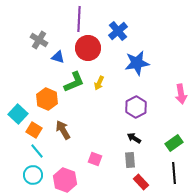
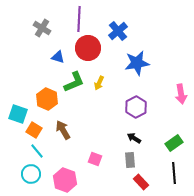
gray cross: moved 3 px right, 12 px up
cyan square: rotated 24 degrees counterclockwise
cyan circle: moved 2 px left, 1 px up
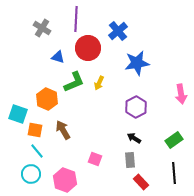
purple line: moved 3 px left
orange square: moved 1 px right; rotated 21 degrees counterclockwise
green rectangle: moved 3 px up
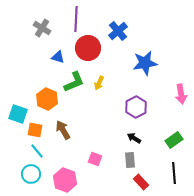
blue star: moved 8 px right
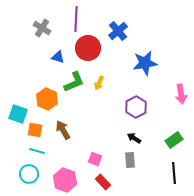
cyan line: rotated 35 degrees counterclockwise
cyan circle: moved 2 px left
red rectangle: moved 38 px left
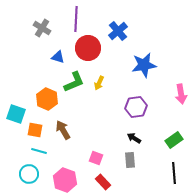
blue star: moved 1 px left, 2 px down
purple hexagon: rotated 20 degrees clockwise
cyan square: moved 2 px left
cyan line: moved 2 px right
pink square: moved 1 px right, 1 px up
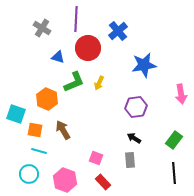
green rectangle: rotated 18 degrees counterclockwise
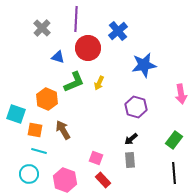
gray cross: rotated 12 degrees clockwise
purple hexagon: rotated 25 degrees clockwise
black arrow: moved 3 px left, 1 px down; rotated 72 degrees counterclockwise
red rectangle: moved 2 px up
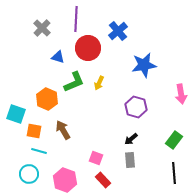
orange square: moved 1 px left, 1 px down
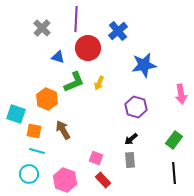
cyan line: moved 2 px left
